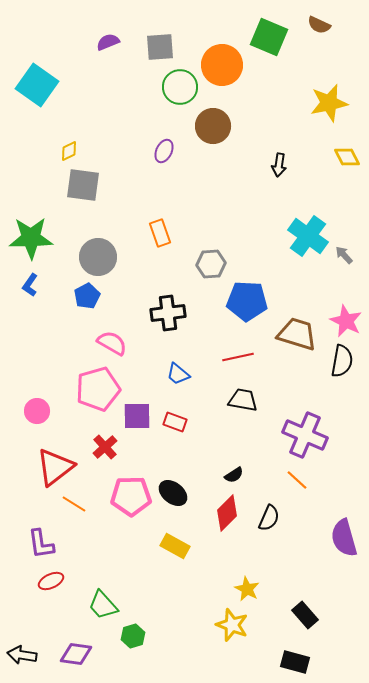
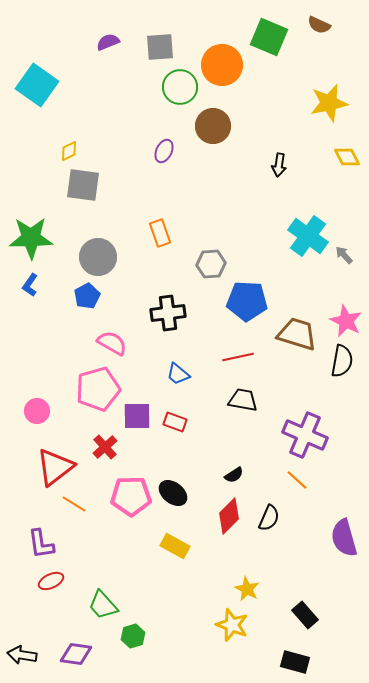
red diamond at (227, 513): moved 2 px right, 3 px down
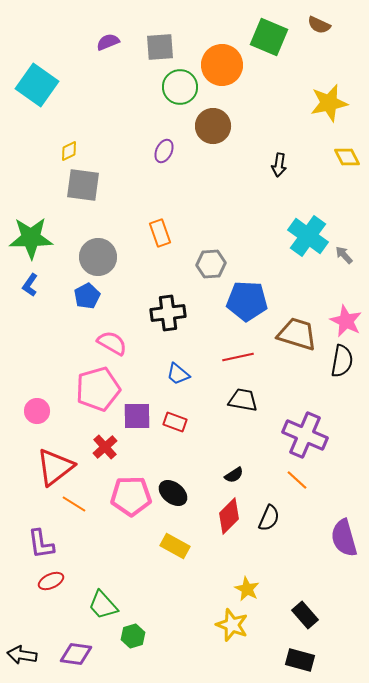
black rectangle at (295, 662): moved 5 px right, 2 px up
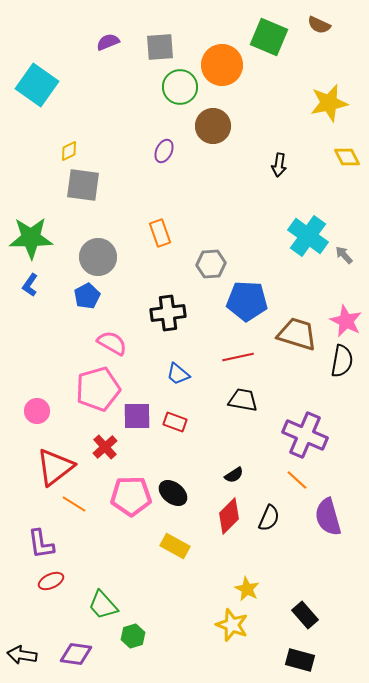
purple semicircle at (344, 538): moved 16 px left, 21 px up
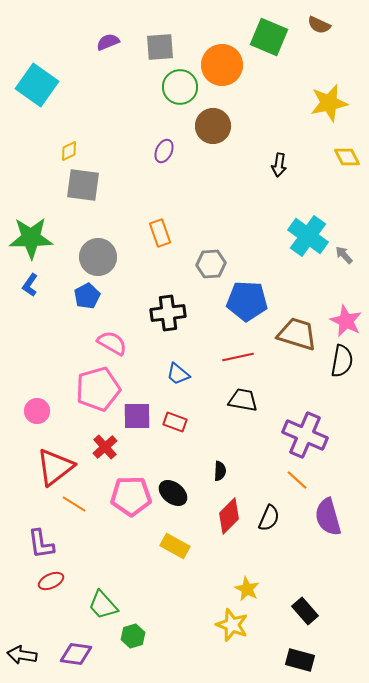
black semicircle at (234, 475): moved 14 px left, 4 px up; rotated 54 degrees counterclockwise
black rectangle at (305, 615): moved 4 px up
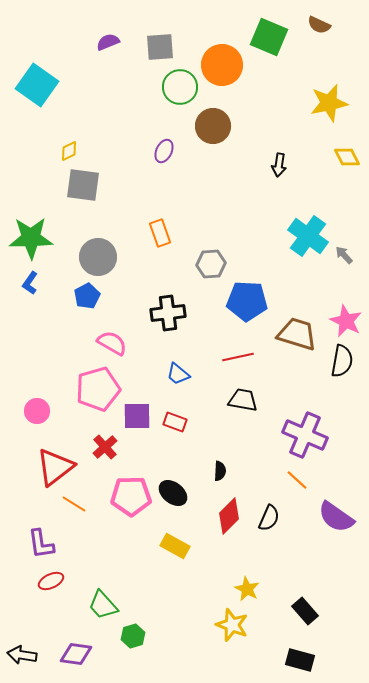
blue L-shape at (30, 285): moved 2 px up
purple semicircle at (328, 517): moved 8 px right; rotated 39 degrees counterclockwise
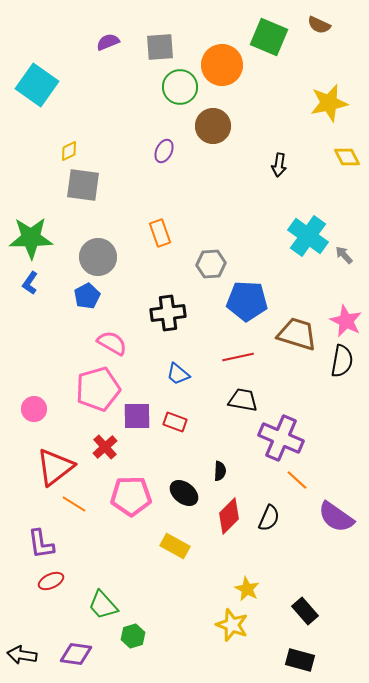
pink circle at (37, 411): moved 3 px left, 2 px up
purple cross at (305, 435): moved 24 px left, 3 px down
black ellipse at (173, 493): moved 11 px right
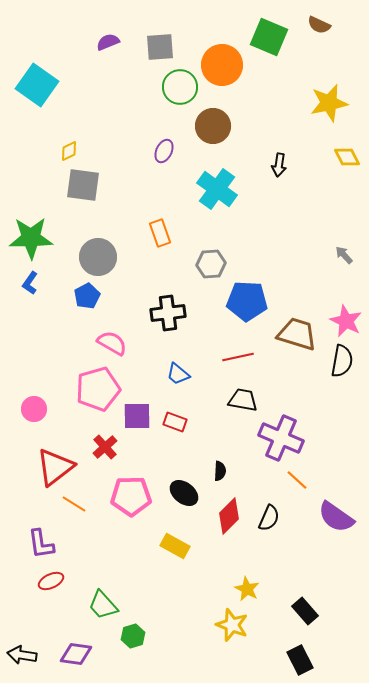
cyan cross at (308, 236): moved 91 px left, 47 px up
black rectangle at (300, 660): rotated 48 degrees clockwise
